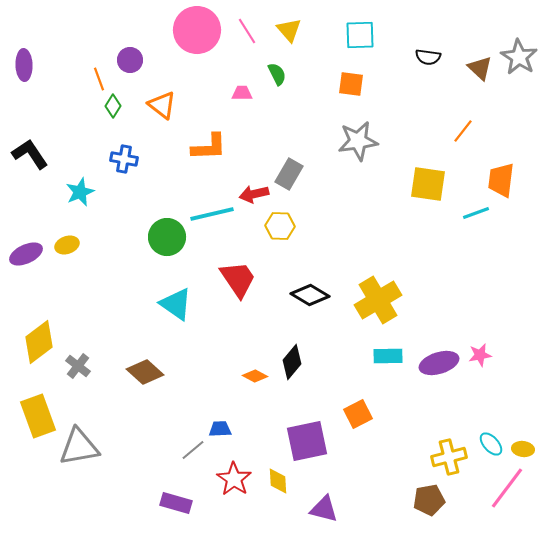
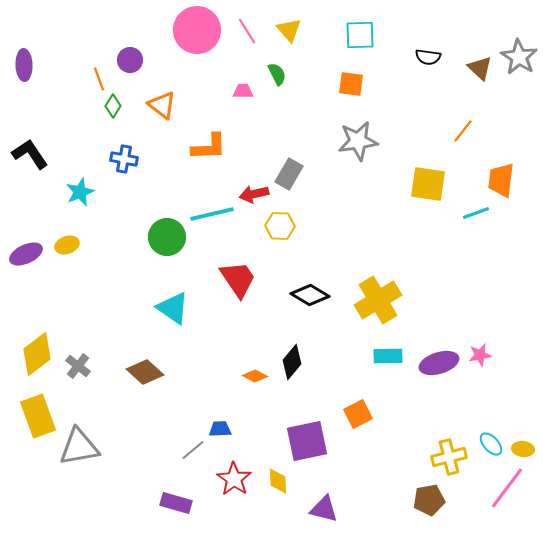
pink trapezoid at (242, 93): moved 1 px right, 2 px up
cyan triangle at (176, 304): moved 3 px left, 4 px down
yellow diamond at (39, 342): moved 2 px left, 12 px down
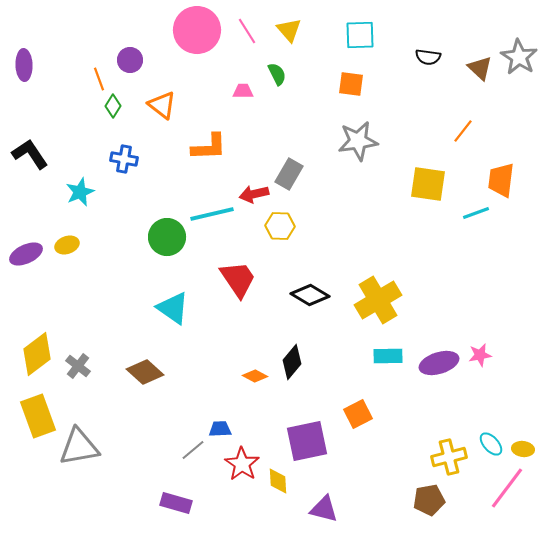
red star at (234, 479): moved 8 px right, 15 px up
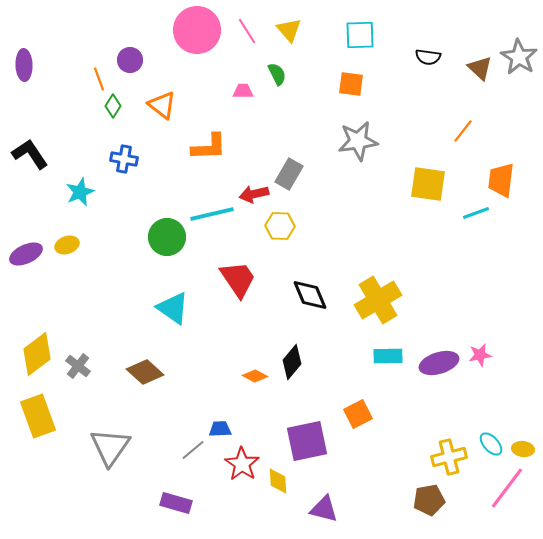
black diamond at (310, 295): rotated 36 degrees clockwise
gray triangle at (79, 447): moved 31 px right; rotated 45 degrees counterclockwise
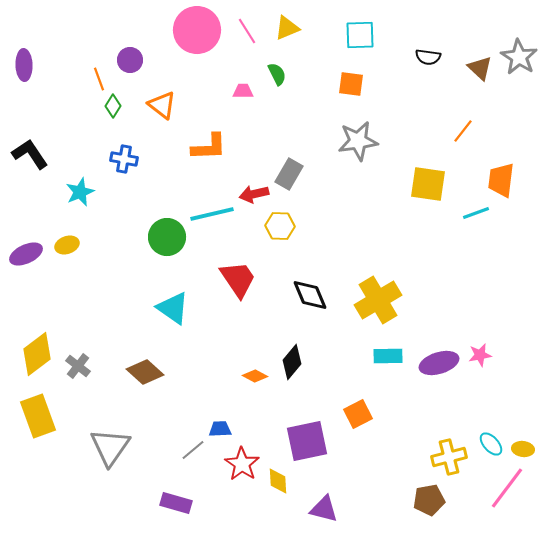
yellow triangle at (289, 30): moved 2 px left, 2 px up; rotated 48 degrees clockwise
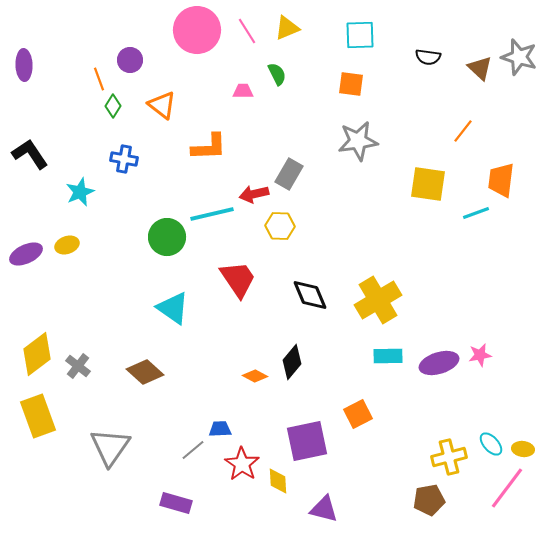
gray star at (519, 57): rotated 15 degrees counterclockwise
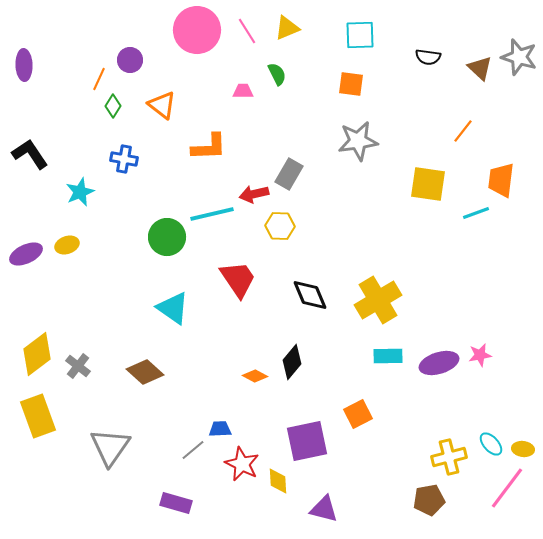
orange line at (99, 79): rotated 45 degrees clockwise
red star at (242, 464): rotated 8 degrees counterclockwise
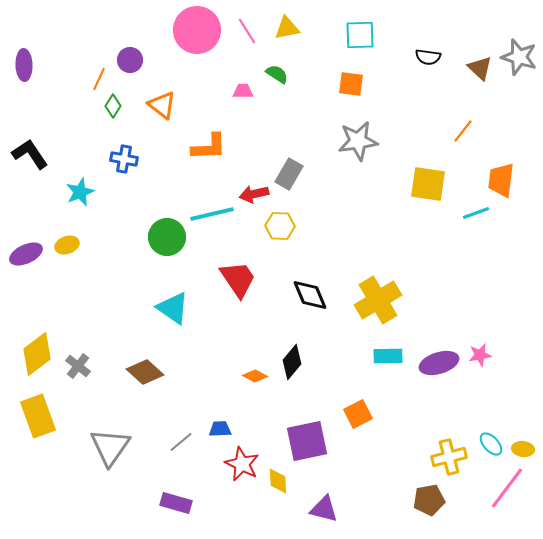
yellow triangle at (287, 28): rotated 12 degrees clockwise
green semicircle at (277, 74): rotated 30 degrees counterclockwise
gray line at (193, 450): moved 12 px left, 8 px up
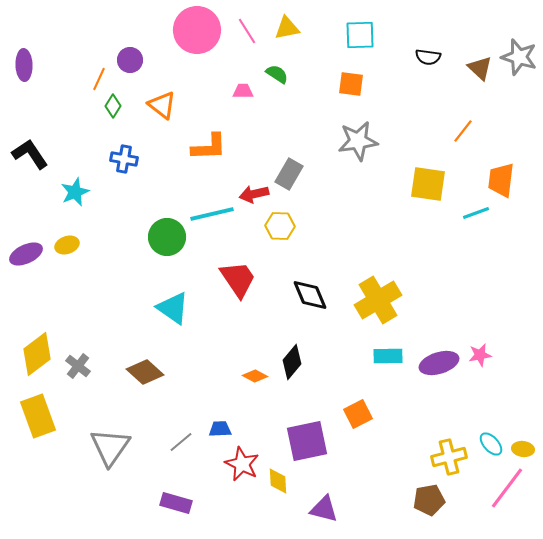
cyan star at (80, 192): moved 5 px left
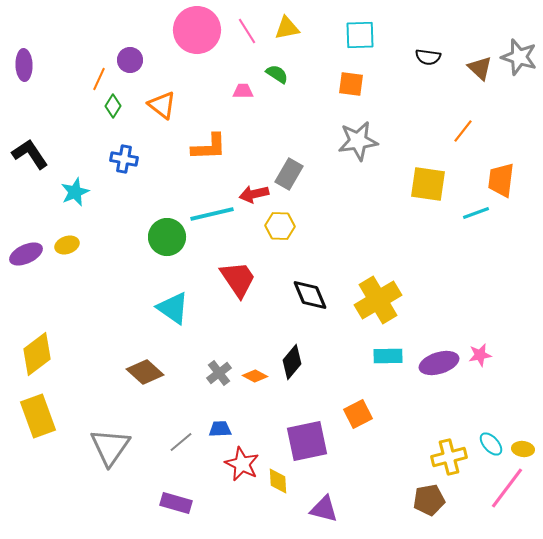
gray cross at (78, 366): moved 141 px right, 7 px down; rotated 15 degrees clockwise
